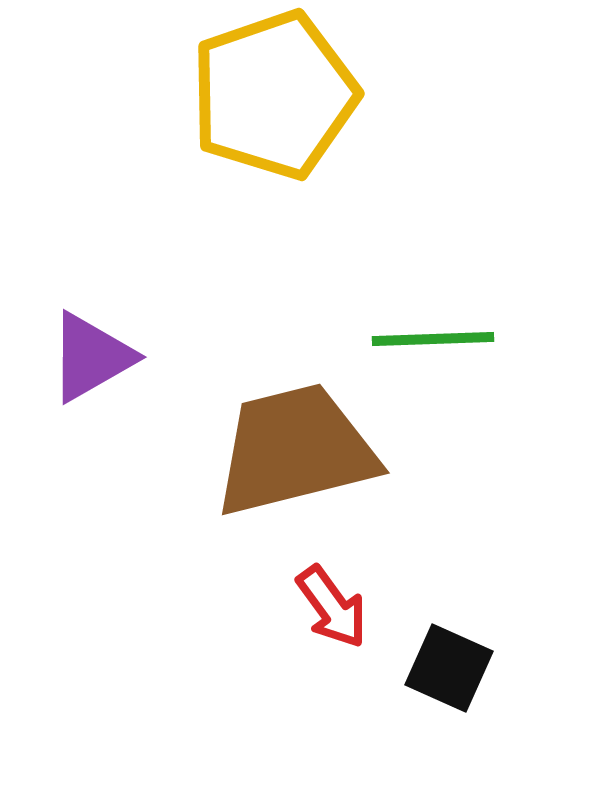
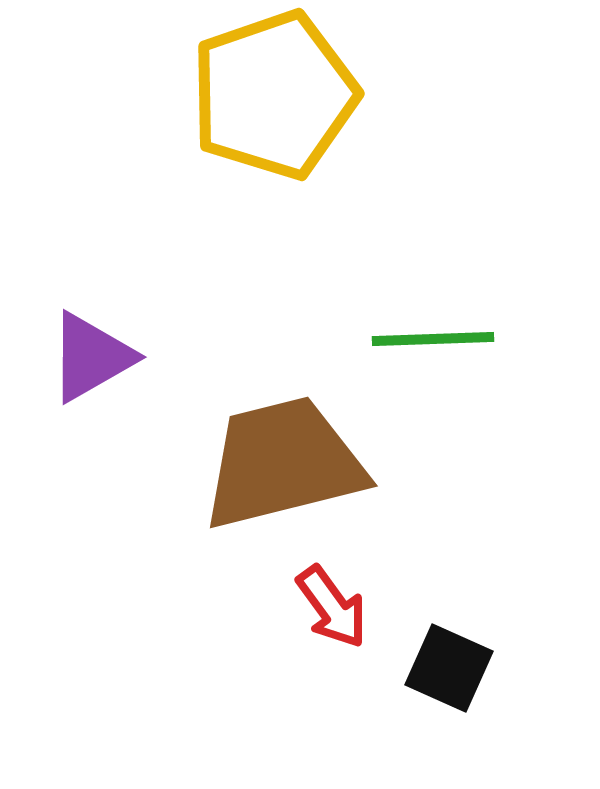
brown trapezoid: moved 12 px left, 13 px down
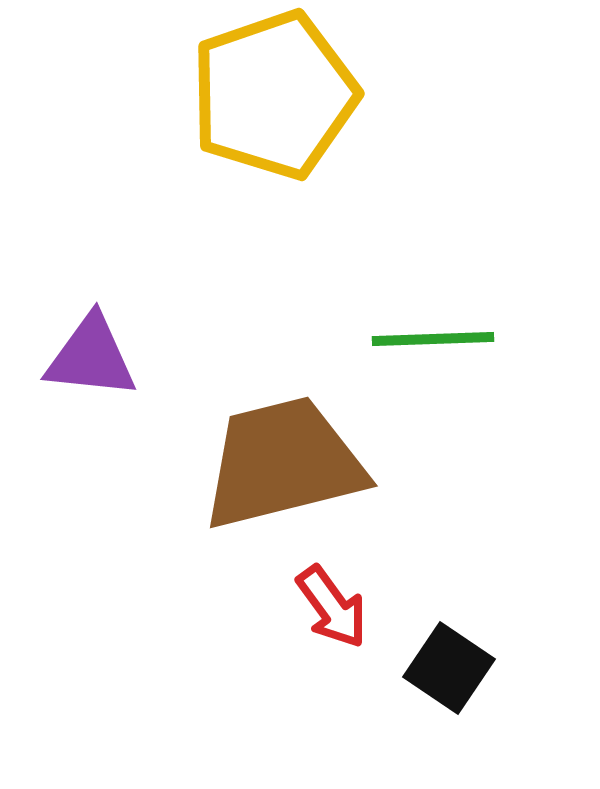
purple triangle: rotated 36 degrees clockwise
black square: rotated 10 degrees clockwise
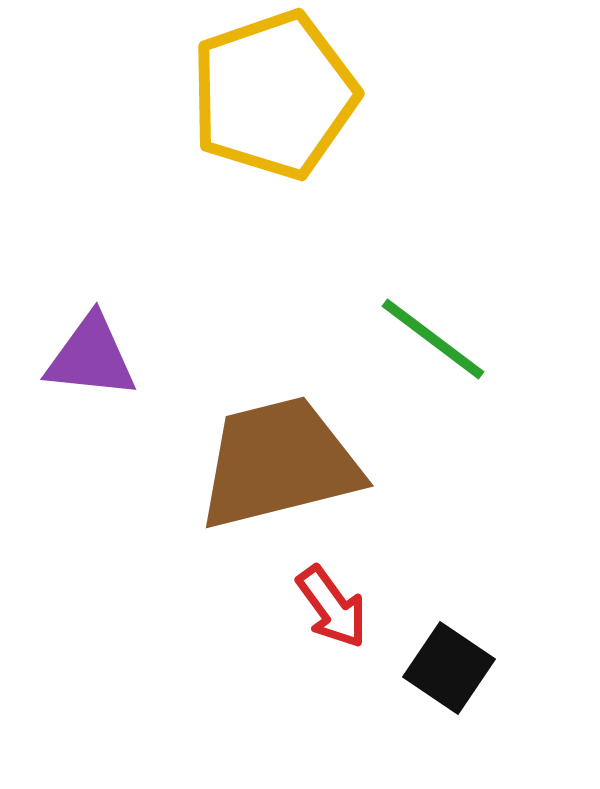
green line: rotated 39 degrees clockwise
brown trapezoid: moved 4 px left
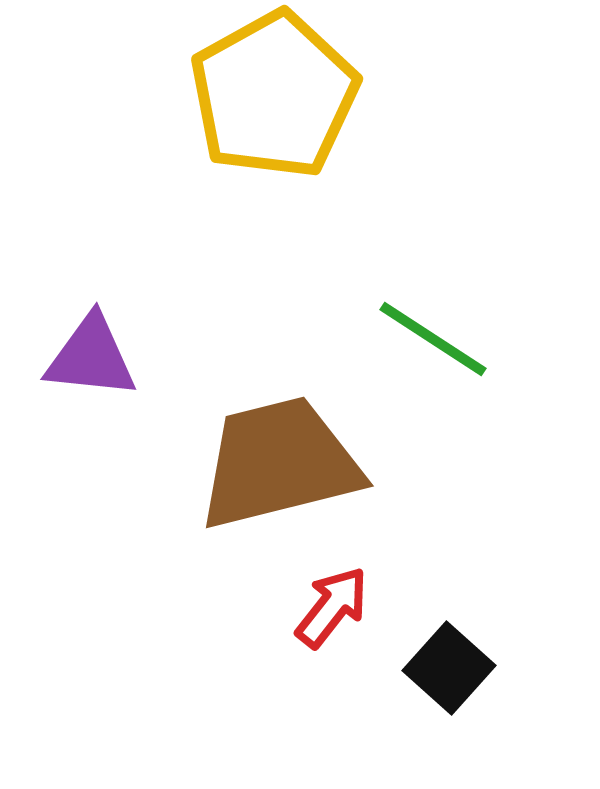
yellow pentagon: rotated 10 degrees counterclockwise
green line: rotated 4 degrees counterclockwise
red arrow: rotated 106 degrees counterclockwise
black square: rotated 8 degrees clockwise
